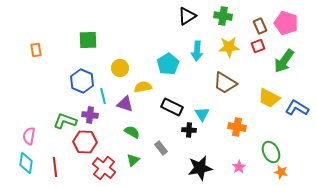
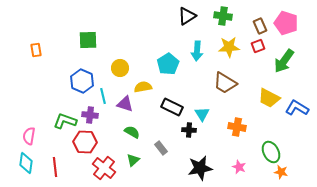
pink star: rotated 16 degrees counterclockwise
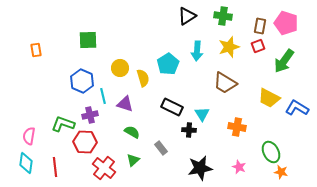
brown rectangle: rotated 35 degrees clockwise
yellow star: rotated 15 degrees counterclockwise
yellow semicircle: moved 9 px up; rotated 84 degrees clockwise
purple cross: rotated 21 degrees counterclockwise
green L-shape: moved 2 px left, 3 px down
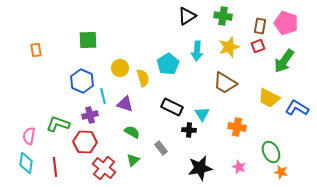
green L-shape: moved 5 px left
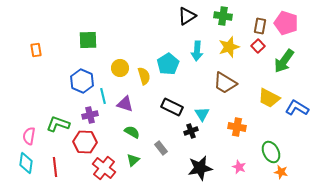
red square: rotated 24 degrees counterclockwise
yellow semicircle: moved 1 px right, 2 px up
black cross: moved 2 px right, 1 px down; rotated 24 degrees counterclockwise
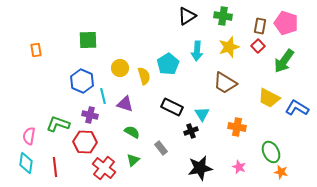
purple cross: rotated 28 degrees clockwise
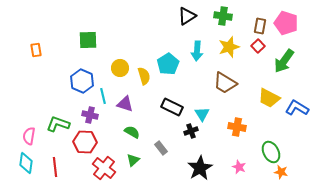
black star: rotated 20 degrees counterclockwise
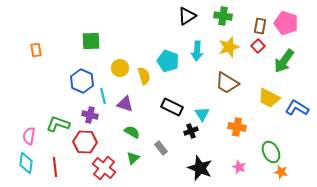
green square: moved 3 px right, 1 px down
cyan pentagon: moved 3 px up; rotated 20 degrees counterclockwise
brown trapezoid: moved 2 px right
green triangle: moved 2 px up
black star: rotated 20 degrees counterclockwise
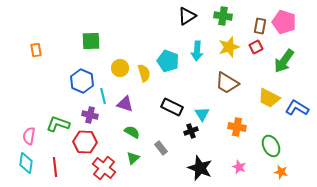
pink pentagon: moved 2 px left, 1 px up
red square: moved 2 px left, 1 px down; rotated 16 degrees clockwise
yellow semicircle: moved 3 px up
green ellipse: moved 6 px up
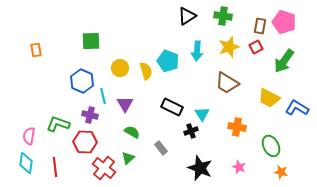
yellow semicircle: moved 2 px right, 2 px up
purple triangle: rotated 42 degrees clockwise
green triangle: moved 5 px left
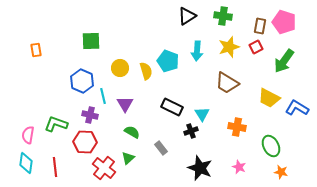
green L-shape: moved 2 px left
pink semicircle: moved 1 px left, 1 px up
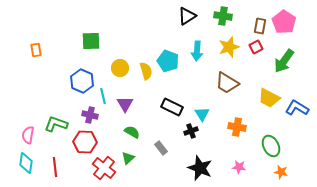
pink pentagon: rotated 15 degrees clockwise
pink star: rotated 16 degrees counterclockwise
